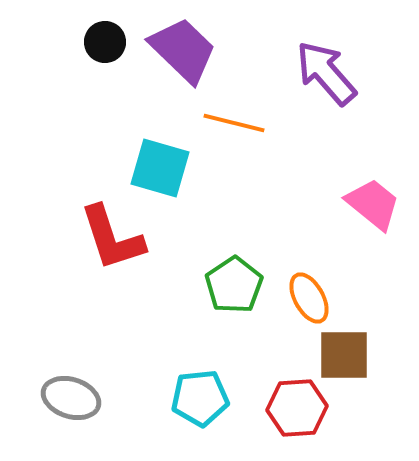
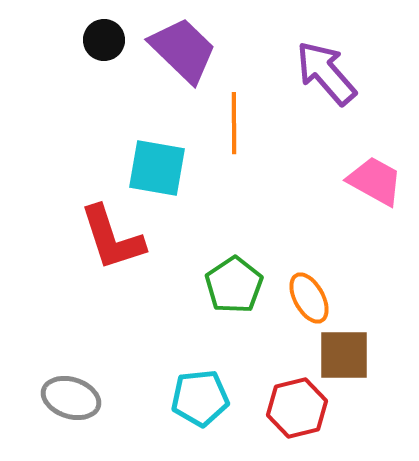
black circle: moved 1 px left, 2 px up
orange line: rotated 76 degrees clockwise
cyan square: moved 3 px left; rotated 6 degrees counterclockwise
pink trapezoid: moved 2 px right, 23 px up; rotated 10 degrees counterclockwise
red hexagon: rotated 10 degrees counterclockwise
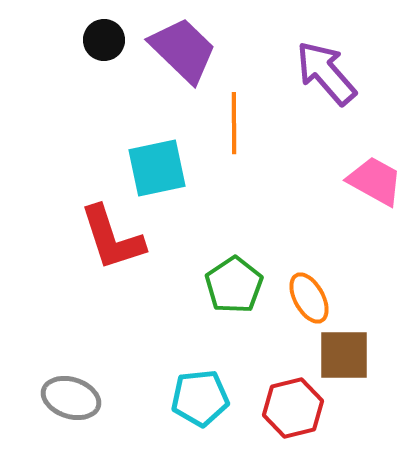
cyan square: rotated 22 degrees counterclockwise
red hexagon: moved 4 px left
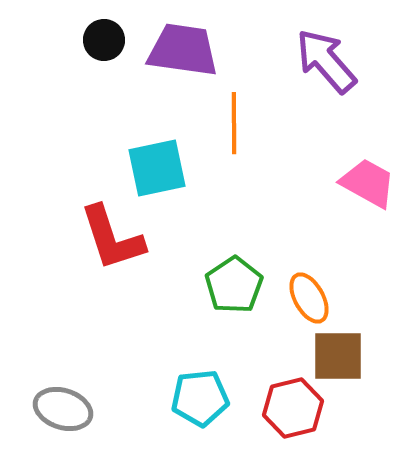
purple trapezoid: rotated 36 degrees counterclockwise
purple arrow: moved 12 px up
pink trapezoid: moved 7 px left, 2 px down
brown square: moved 6 px left, 1 px down
gray ellipse: moved 8 px left, 11 px down
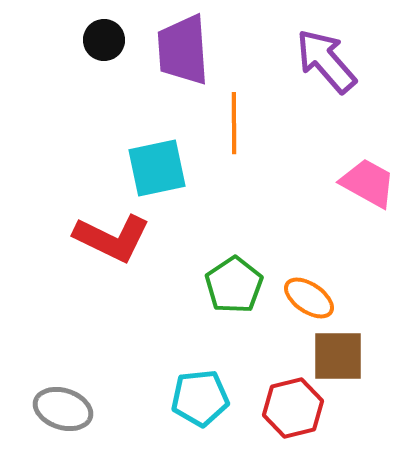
purple trapezoid: rotated 102 degrees counterclockwise
red L-shape: rotated 46 degrees counterclockwise
orange ellipse: rotated 27 degrees counterclockwise
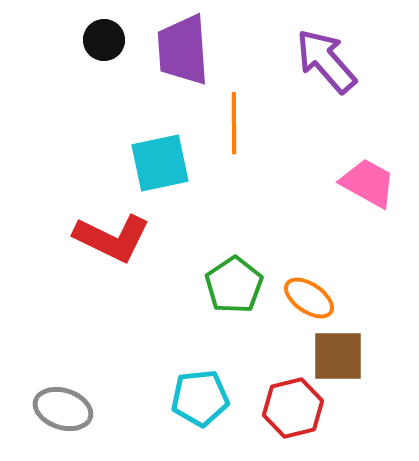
cyan square: moved 3 px right, 5 px up
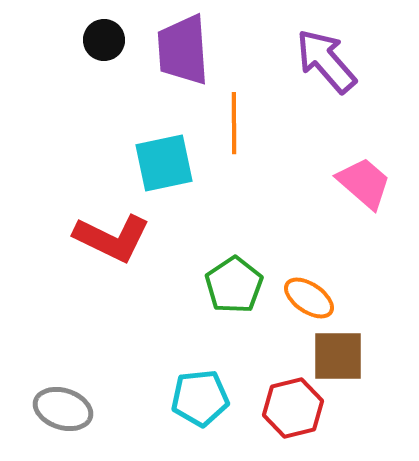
cyan square: moved 4 px right
pink trapezoid: moved 4 px left; rotated 12 degrees clockwise
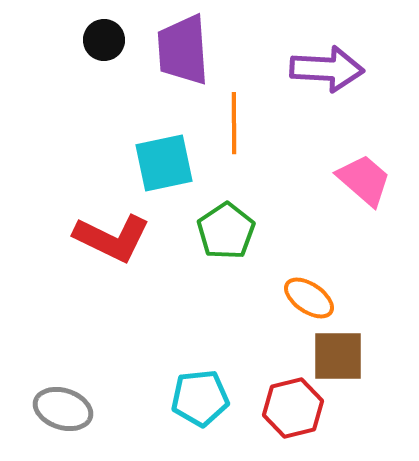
purple arrow: moved 1 px right, 8 px down; rotated 134 degrees clockwise
pink trapezoid: moved 3 px up
green pentagon: moved 8 px left, 54 px up
